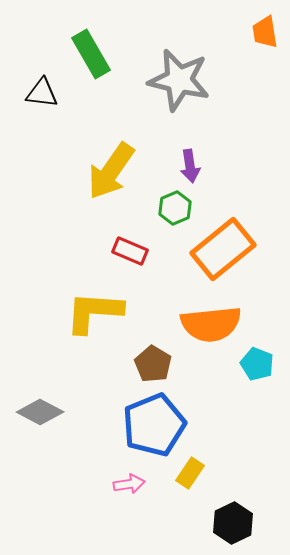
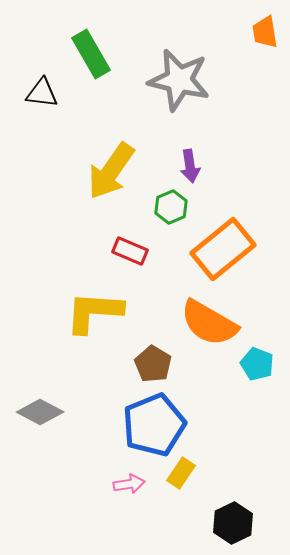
green hexagon: moved 4 px left, 1 px up
orange semicircle: moved 2 px left, 1 px up; rotated 36 degrees clockwise
yellow rectangle: moved 9 px left
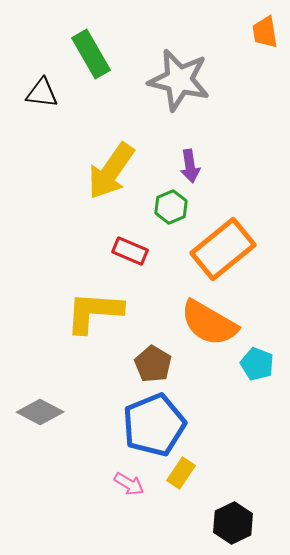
pink arrow: rotated 40 degrees clockwise
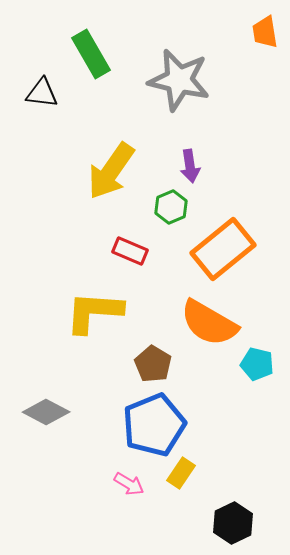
cyan pentagon: rotated 8 degrees counterclockwise
gray diamond: moved 6 px right
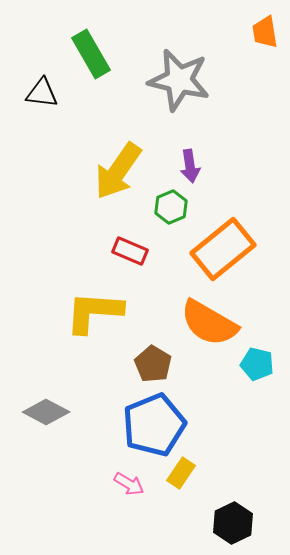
yellow arrow: moved 7 px right
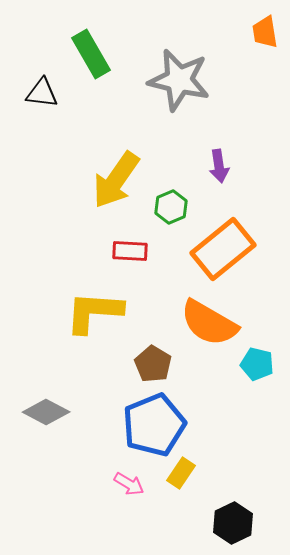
purple arrow: moved 29 px right
yellow arrow: moved 2 px left, 9 px down
red rectangle: rotated 20 degrees counterclockwise
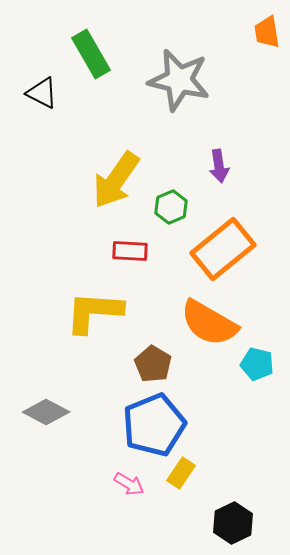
orange trapezoid: moved 2 px right
black triangle: rotated 20 degrees clockwise
